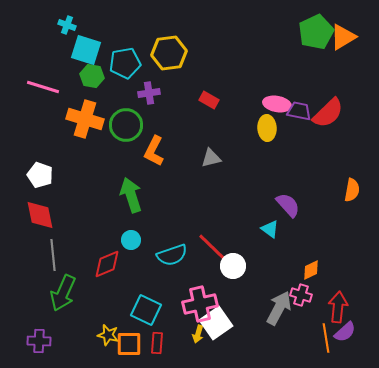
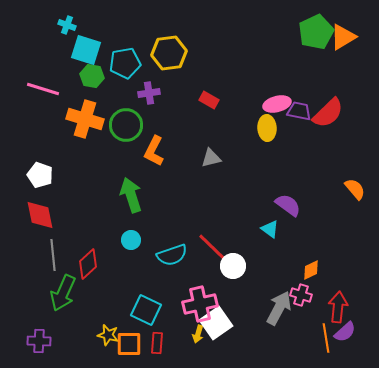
pink line at (43, 87): moved 2 px down
pink ellipse at (277, 104): rotated 24 degrees counterclockwise
orange semicircle at (352, 190): moved 3 px right, 1 px up; rotated 50 degrees counterclockwise
purple semicircle at (288, 205): rotated 12 degrees counterclockwise
red diamond at (107, 264): moved 19 px left; rotated 20 degrees counterclockwise
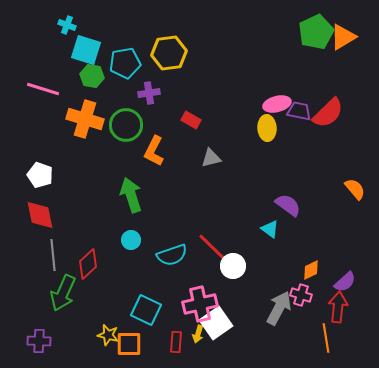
red rectangle at (209, 100): moved 18 px left, 20 px down
purple semicircle at (345, 332): moved 50 px up
red rectangle at (157, 343): moved 19 px right, 1 px up
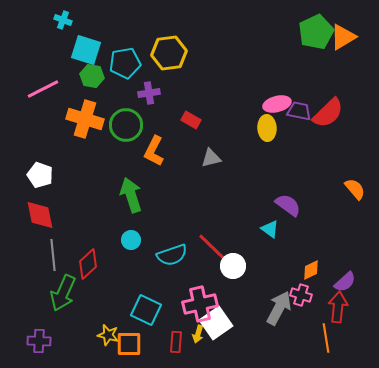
cyan cross at (67, 25): moved 4 px left, 5 px up
pink line at (43, 89): rotated 44 degrees counterclockwise
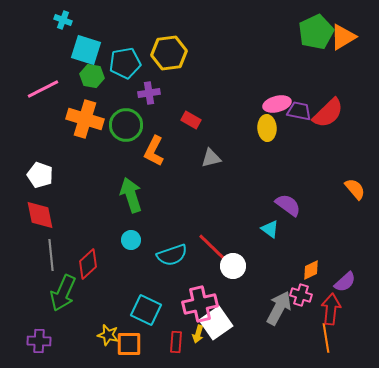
gray line at (53, 255): moved 2 px left
red arrow at (338, 307): moved 7 px left, 2 px down
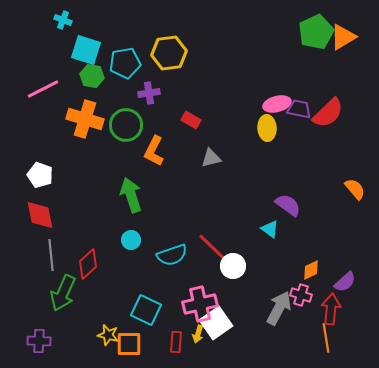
purple trapezoid at (299, 111): moved 2 px up
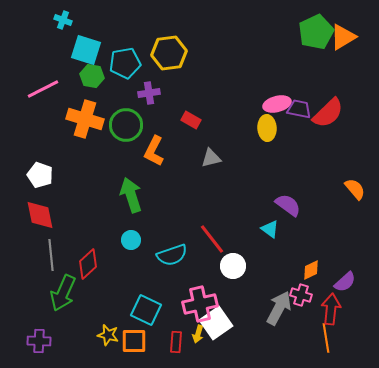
red line at (212, 247): moved 8 px up; rotated 8 degrees clockwise
orange square at (129, 344): moved 5 px right, 3 px up
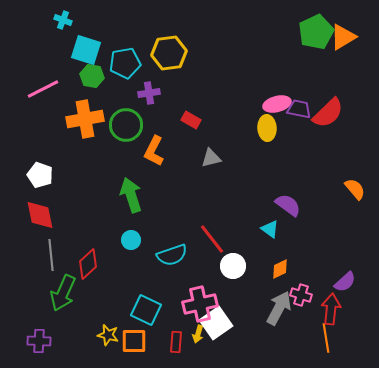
orange cross at (85, 119): rotated 27 degrees counterclockwise
orange diamond at (311, 270): moved 31 px left, 1 px up
